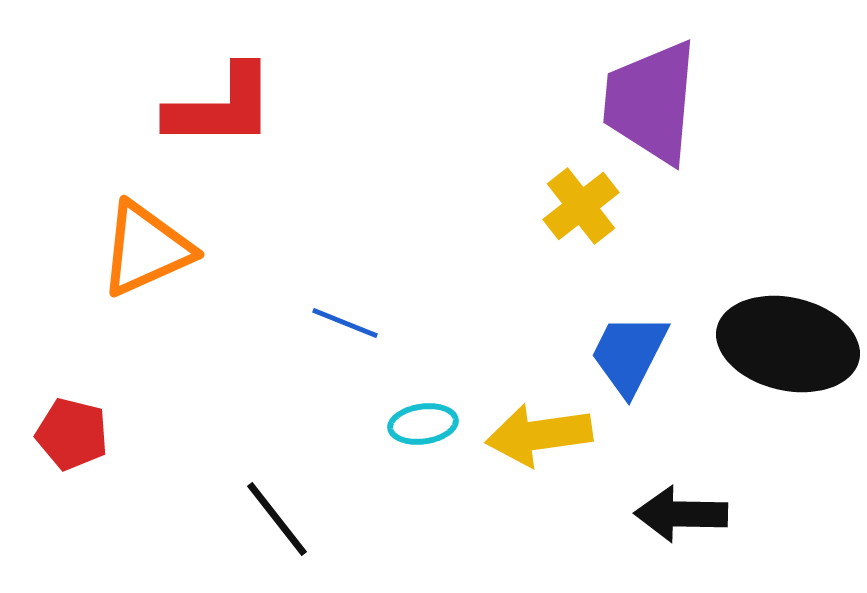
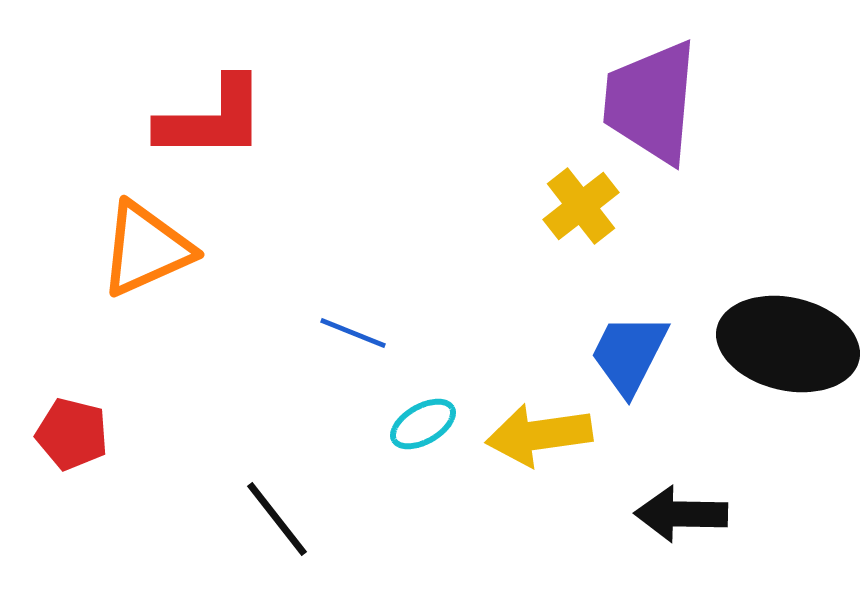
red L-shape: moved 9 px left, 12 px down
blue line: moved 8 px right, 10 px down
cyan ellipse: rotated 22 degrees counterclockwise
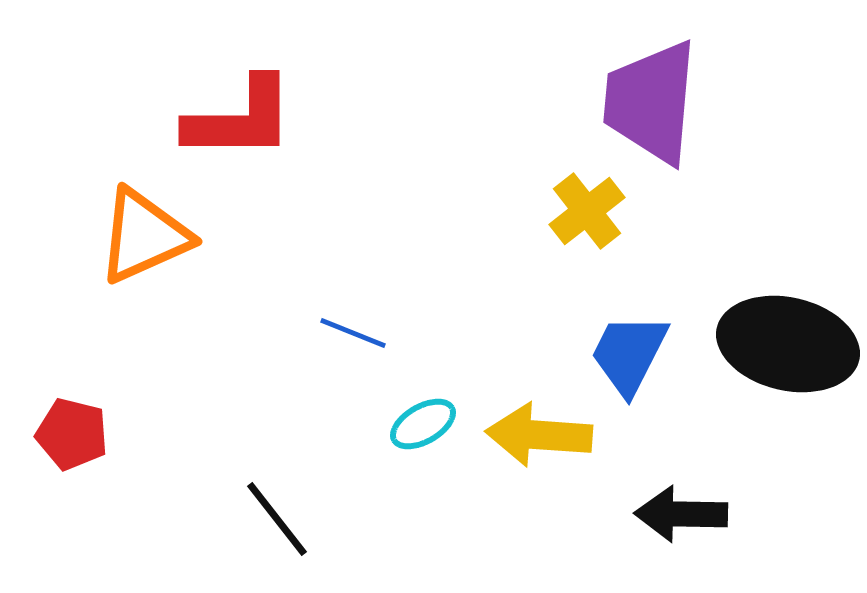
red L-shape: moved 28 px right
yellow cross: moved 6 px right, 5 px down
orange triangle: moved 2 px left, 13 px up
yellow arrow: rotated 12 degrees clockwise
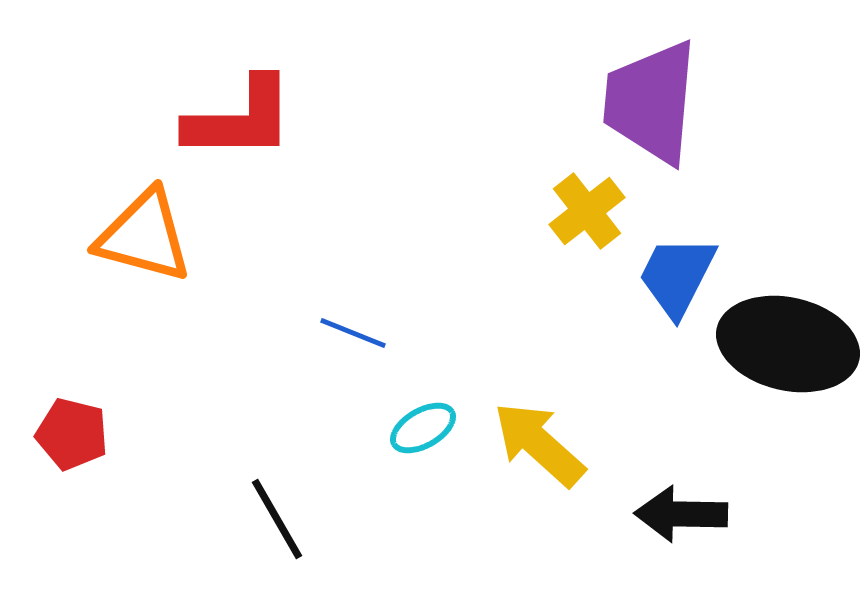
orange triangle: rotated 39 degrees clockwise
blue trapezoid: moved 48 px right, 78 px up
cyan ellipse: moved 4 px down
yellow arrow: moved 9 px down; rotated 38 degrees clockwise
black line: rotated 8 degrees clockwise
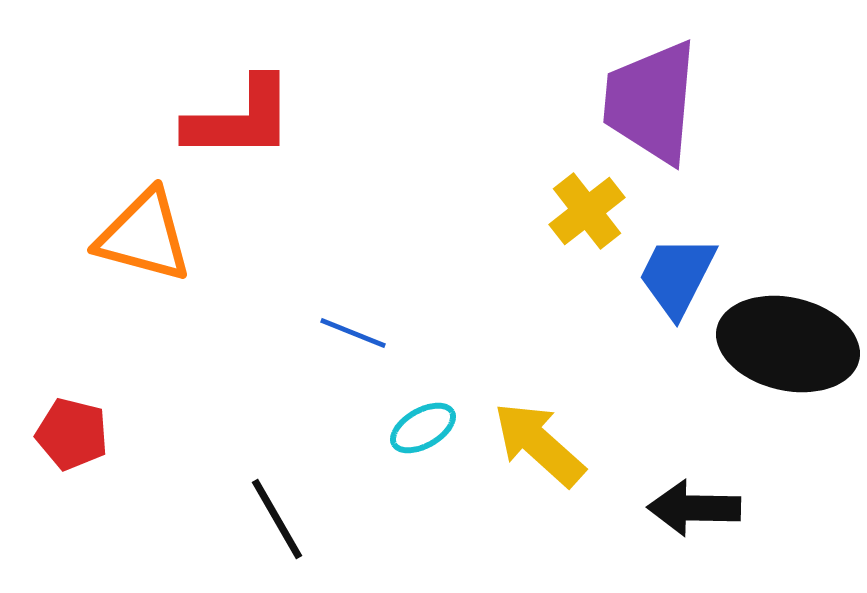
black arrow: moved 13 px right, 6 px up
